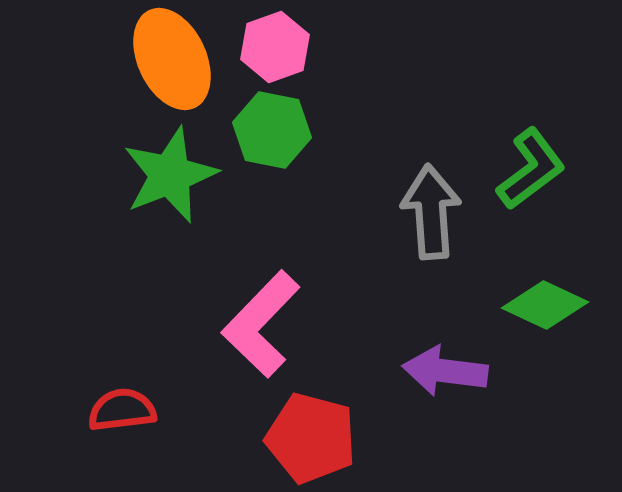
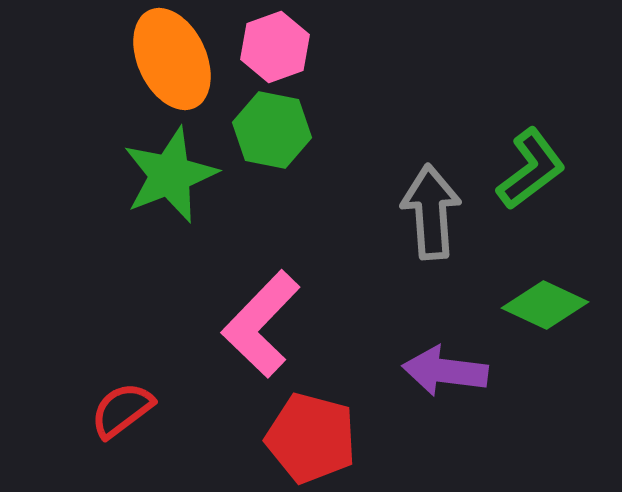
red semicircle: rotated 30 degrees counterclockwise
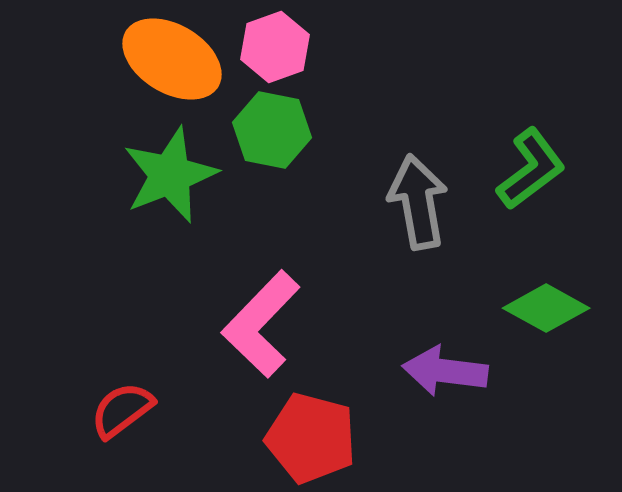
orange ellipse: rotated 34 degrees counterclockwise
gray arrow: moved 13 px left, 10 px up; rotated 6 degrees counterclockwise
green diamond: moved 1 px right, 3 px down; rotated 4 degrees clockwise
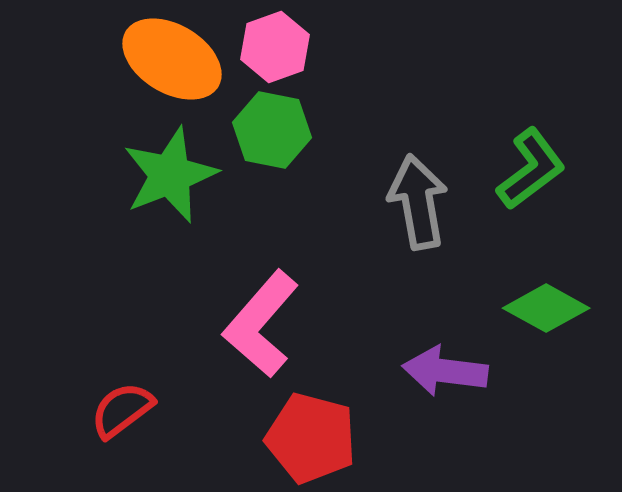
pink L-shape: rotated 3 degrees counterclockwise
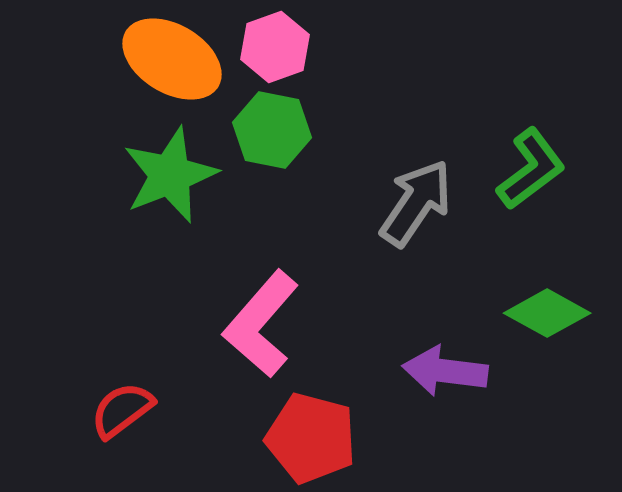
gray arrow: moved 2 px left, 1 px down; rotated 44 degrees clockwise
green diamond: moved 1 px right, 5 px down
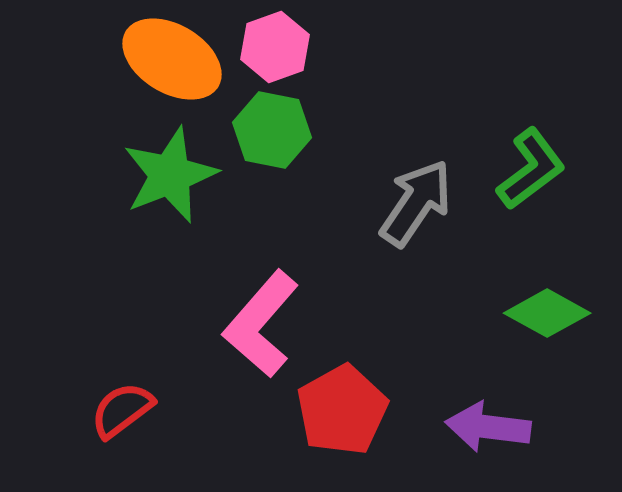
purple arrow: moved 43 px right, 56 px down
red pentagon: moved 31 px right, 28 px up; rotated 28 degrees clockwise
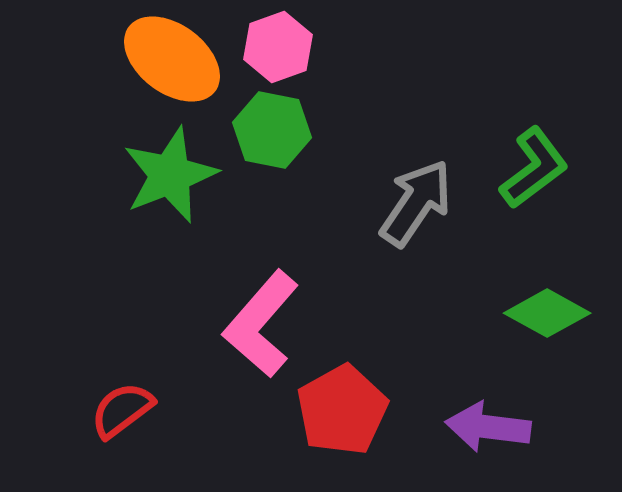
pink hexagon: moved 3 px right
orange ellipse: rotated 6 degrees clockwise
green L-shape: moved 3 px right, 1 px up
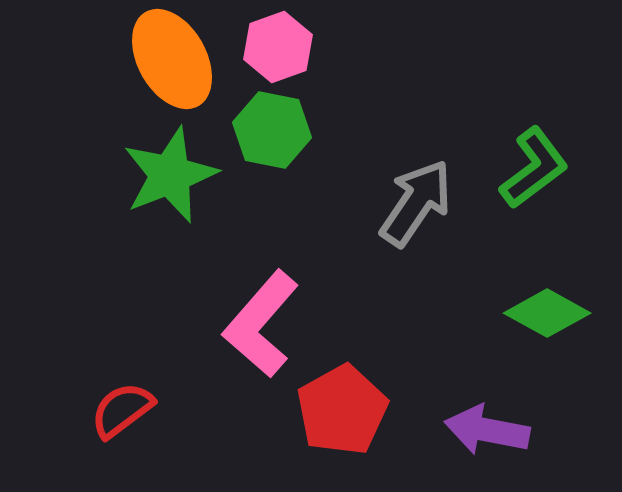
orange ellipse: rotated 24 degrees clockwise
purple arrow: moved 1 px left, 3 px down; rotated 4 degrees clockwise
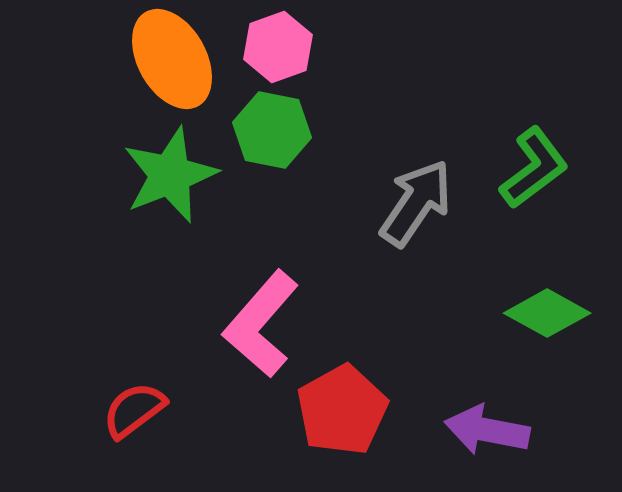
red semicircle: moved 12 px right
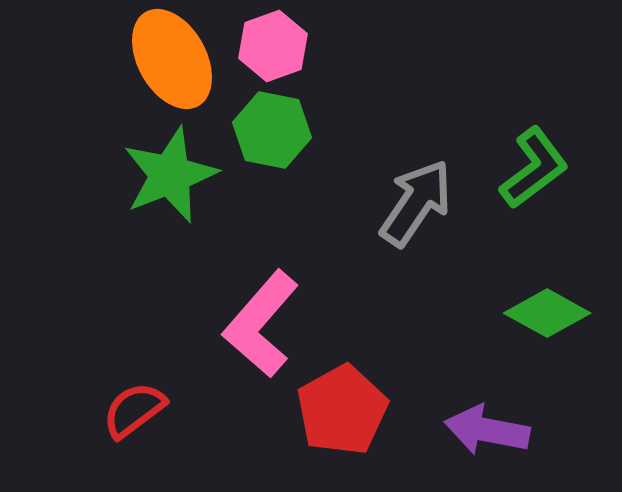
pink hexagon: moved 5 px left, 1 px up
